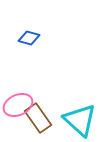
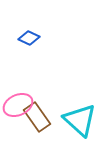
blue diamond: rotated 10 degrees clockwise
brown rectangle: moved 1 px left, 1 px up
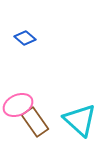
blue diamond: moved 4 px left; rotated 15 degrees clockwise
brown rectangle: moved 2 px left, 5 px down
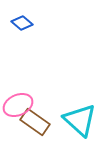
blue diamond: moved 3 px left, 15 px up
brown rectangle: rotated 20 degrees counterclockwise
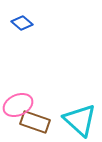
brown rectangle: rotated 16 degrees counterclockwise
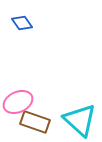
blue diamond: rotated 15 degrees clockwise
pink ellipse: moved 3 px up
